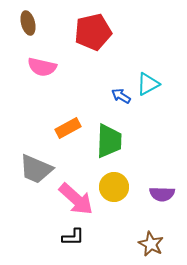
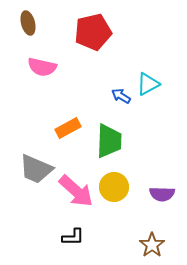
pink arrow: moved 8 px up
brown star: moved 1 px right, 1 px down; rotated 10 degrees clockwise
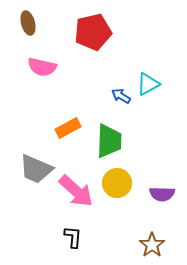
yellow circle: moved 3 px right, 4 px up
black L-shape: rotated 85 degrees counterclockwise
